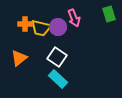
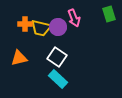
orange triangle: rotated 24 degrees clockwise
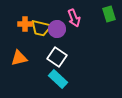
purple circle: moved 1 px left, 2 px down
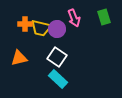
green rectangle: moved 5 px left, 3 px down
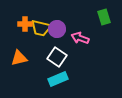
pink arrow: moved 6 px right, 20 px down; rotated 132 degrees clockwise
cyan rectangle: rotated 66 degrees counterclockwise
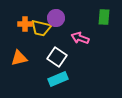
green rectangle: rotated 21 degrees clockwise
purple circle: moved 1 px left, 11 px up
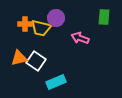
white square: moved 21 px left, 4 px down
cyan rectangle: moved 2 px left, 3 px down
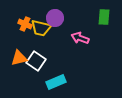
purple circle: moved 1 px left
orange cross: rotated 24 degrees clockwise
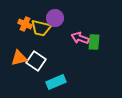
green rectangle: moved 10 px left, 25 px down
